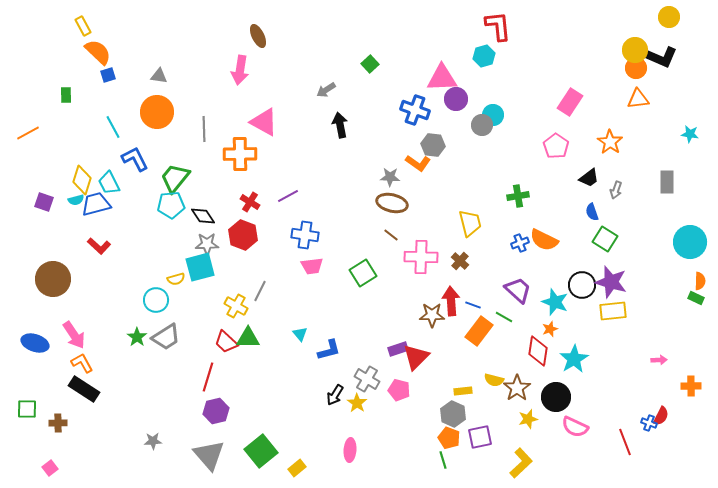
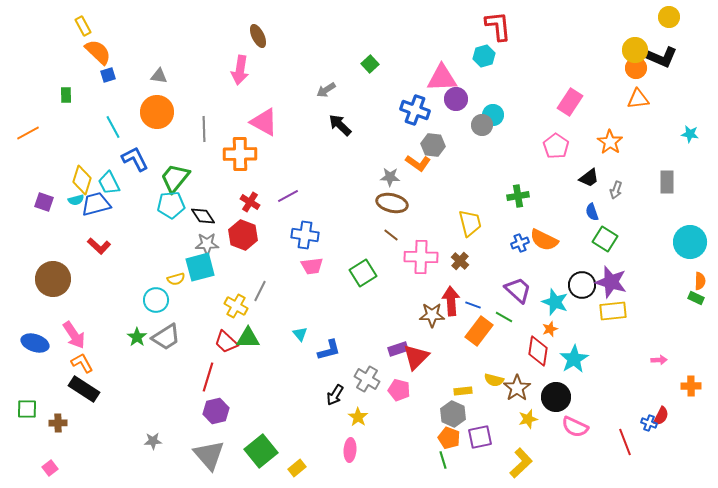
black arrow at (340, 125): rotated 35 degrees counterclockwise
yellow star at (357, 403): moved 1 px right, 14 px down
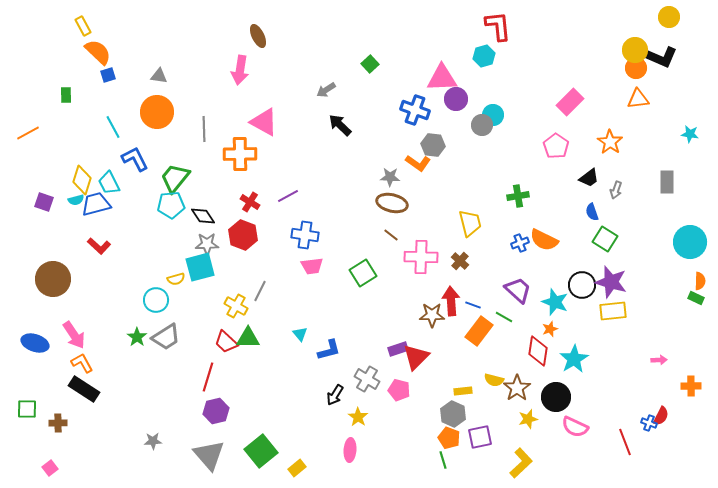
pink rectangle at (570, 102): rotated 12 degrees clockwise
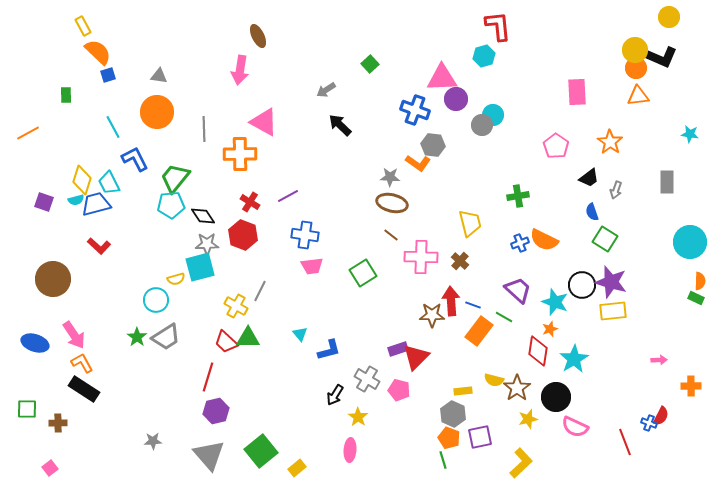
orange triangle at (638, 99): moved 3 px up
pink rectangle at (570, 102): moved 7 px right, 10 px up; rotated 48 degrees counterclockwise
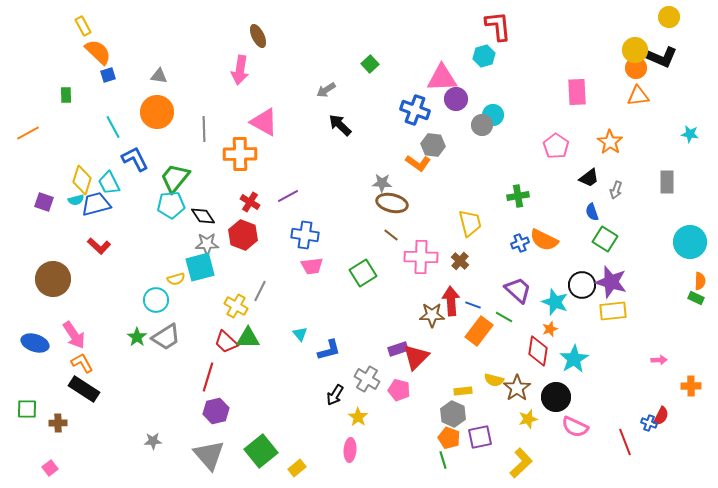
gray star at (390, 177): moved 8 px left, 6 px down
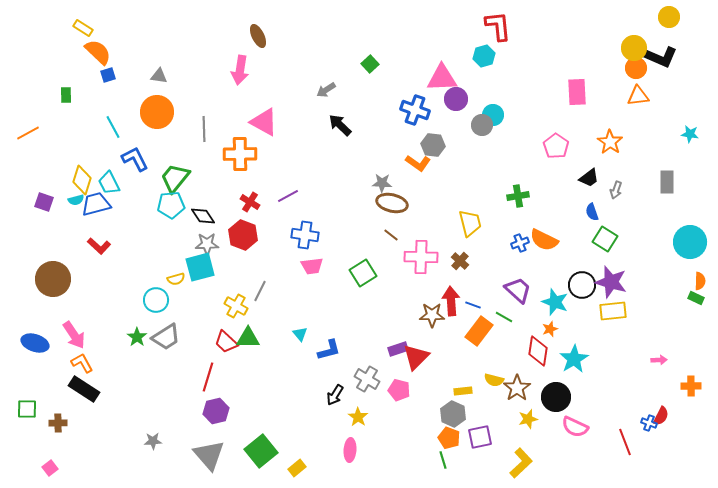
yellow rectangle at (83, 26): moved 2 px down; rotated 30 degrees counterclockwise
yellow circle at (635, 50): moved 1 px left, 2 px up
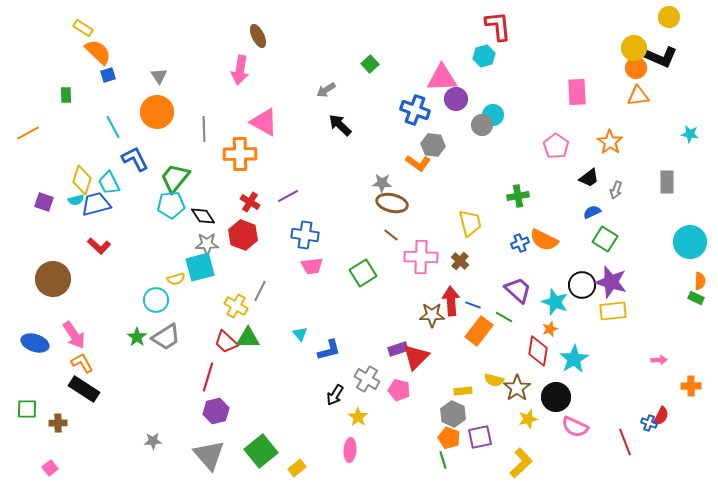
gray triangle at (159, 76): rotated 48 degrees clockwise
blue semicircle at (592, 212): rotated 84 degrees clockwise
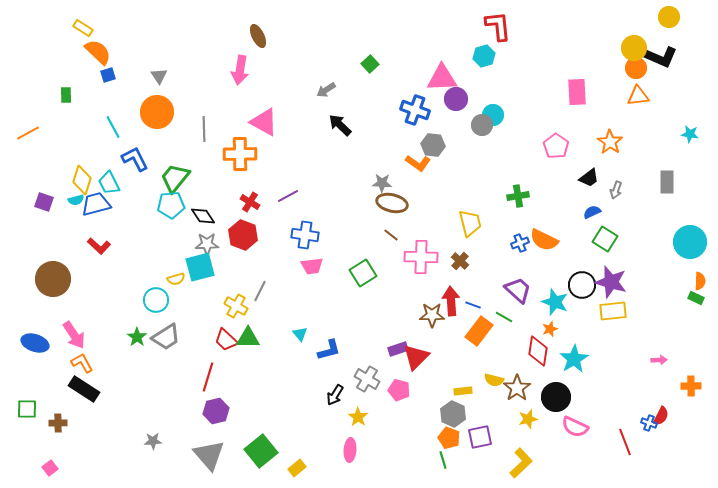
red trapezoid at (226, 342): moved 2 px up
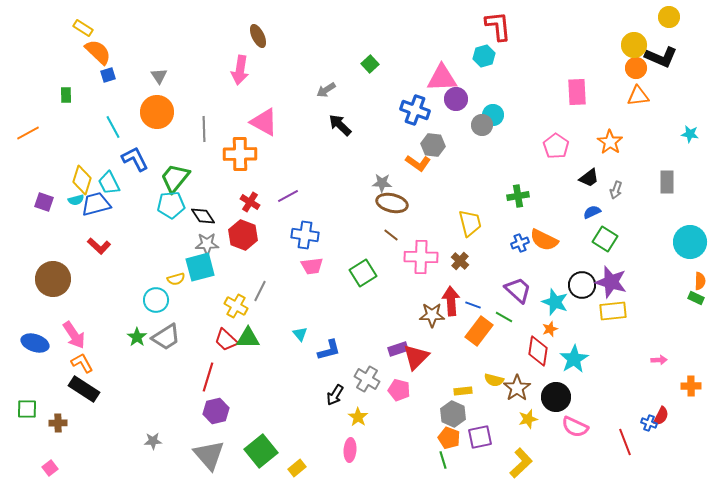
yellow circle at (634, 48): moved 3 px up
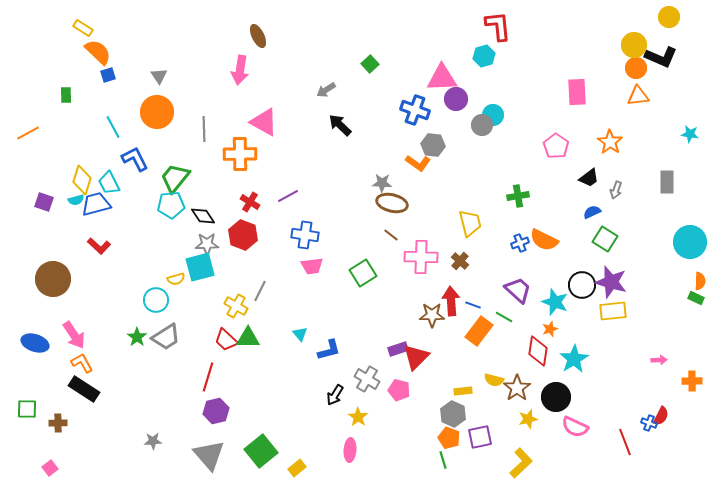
orange cross at (691, 386): moved 1 px right, 5 px up
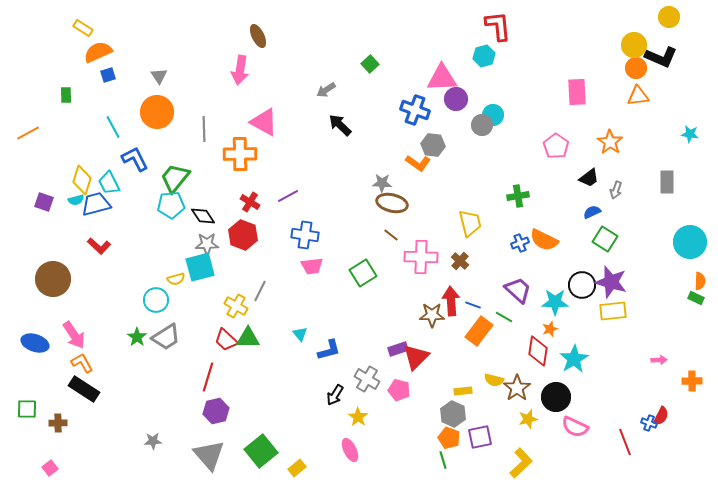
orange semicircle at (98, 52): rotated 68 degrees counterclockwise
cyan star at (555, 302): rotated 20 degrees counterclockwise
pink ellipse at (350, 450): rotated 30 degrees counterclockwise
